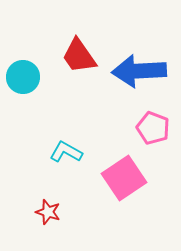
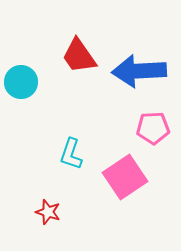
cyan circle: moved 2 px left, 5 px down
pink pentagon: rotated 24 degrees counterclockwise
cyan L-shape: moved 5 px right, 2 px down; rotated 100 degrees counterclockwise
pink square: moved 1 px right, 1 px up
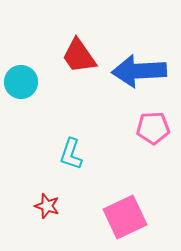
pink square: moved 40 px down; rotated 9 degrees clockwise
red star: moved 1 px left, 6 px up
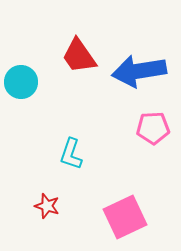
blue arrow: rotated 6 degrees counterclockwise
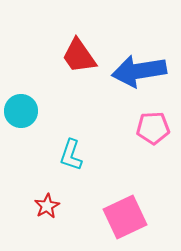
cyan circle: moved 29 px down
cyan L-shape: moved 1 px down
red star: rotated 25 degrees clockwise
